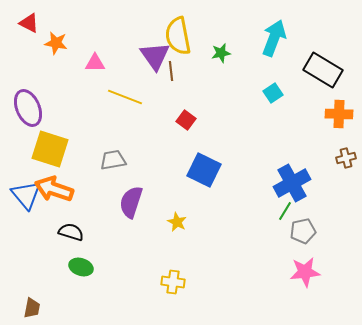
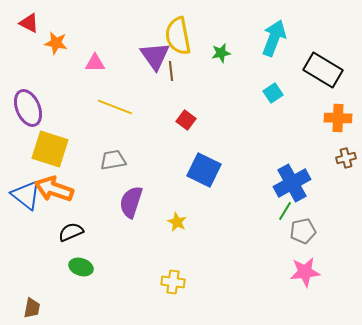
yellow line: moved 10 px left, 10 px down
orange cross: moved 1 px left, 4 px down
blue triangle: rotated 12 degrees counterclockwise
black semicircle: rotated 40 degrees counterclockwise
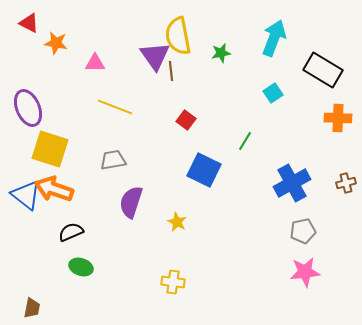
brown cross: moved 25 px down
green line: moved 40 px left, 70 px up
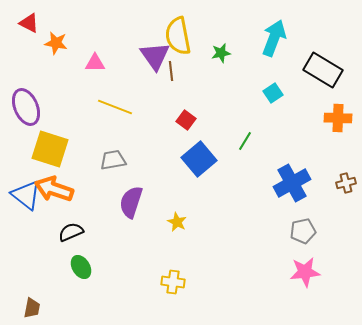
purple ellipse: moved 2 px left, 1 px up
blue square: moved 5 px left, 11 px up; rotated 24 degrees clockwise
green ellipse: rotated 40 degrees clockwise
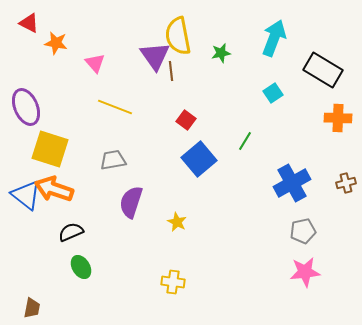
pink triangle: rotated 50 degrees clockwise
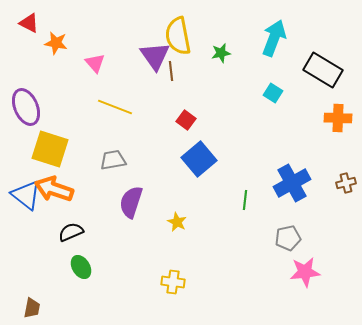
cyan square: rotated 24 degrees counterclockwise
green line: moved 59 px down; rotated 24 degrees counterclockwise
gray pentagon: moved 15 px left, 7 px down
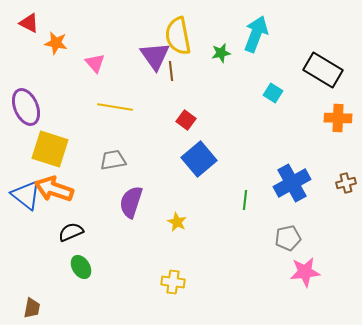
cyan arrow: moved 18 px left, 4 px up
yellow line: rotated 12 degrees counterclockwise
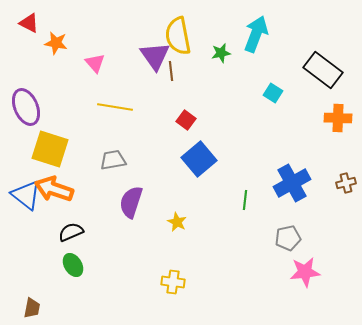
black rectangle: rotated 6 degrees clockwise
green ellipse: moved 8 px left, 2 px up
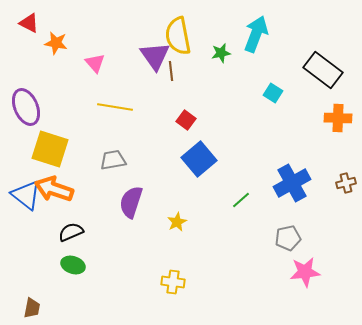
green line: moved 4 px left; rotated 42 degrees clockwise
yellow star: rotated 18 degrees clockwise
green ellipse: rotated 40 degrees counterclockwise
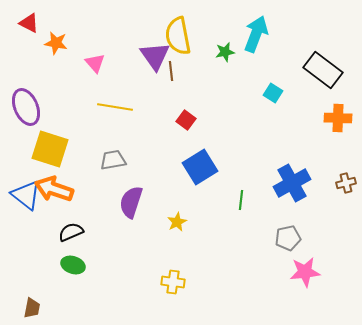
green star: moved 4 px right, 1 px up
blue square: moved 1 px right, 8 px down; rotated 8 degrees clockwise
green line: rotated 42 degrees counterclockwise
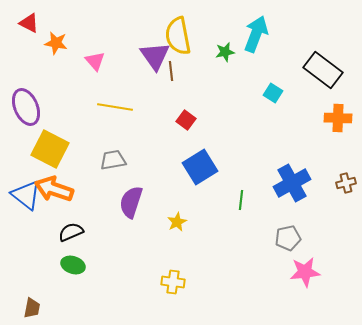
pink triangle: moved 2 px up
yellow square: rotated 9 degrees clockwise
